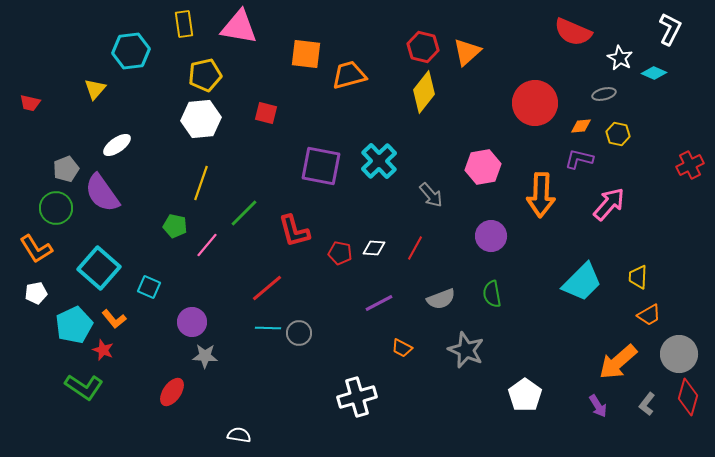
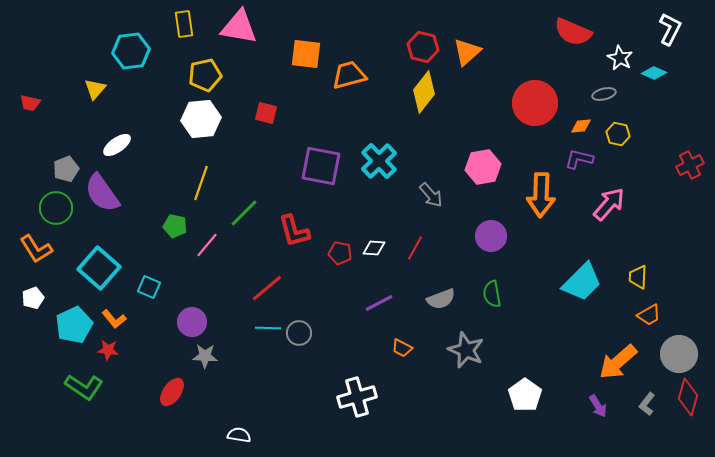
white pentagon at (36, 293): moved 3 px left, 5 px down; rotated 10 degrees counterclockwise
red star at (103, 350): moved 5 px right; rotated 15 degrees counterclockwise
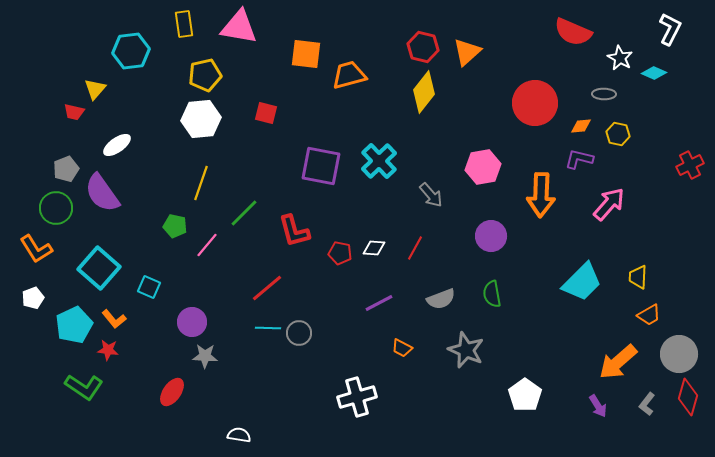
gray ellipse at (604, 94): rotated 15 degrees clockwise
red trapezoid at (30, 103): moved 44 px right, 9 px down
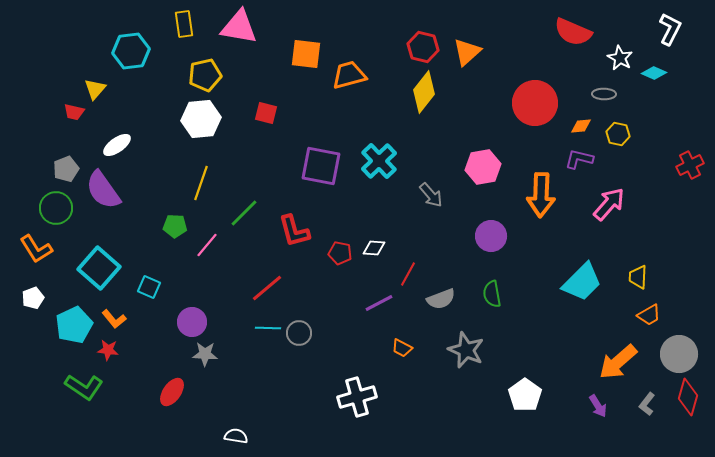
purple semicircle at (102, 193): moved 1 px right, 3 px up
green pentagon at (175, 226): rotated 10 degrees counterclockwise
red line at (415, 248): moved 7 px left, 26 px down
gray star at (205, 356): moved 2 px up
white semicircle at (239, 435): moved 3 px left, 1 px down
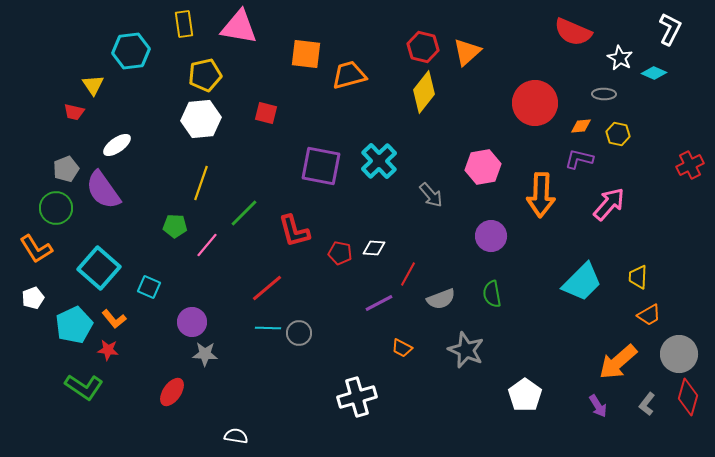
yellow triangle at (95, 89): moved 2 px left, 4 px up; rotated 15 degrees counterclockwise
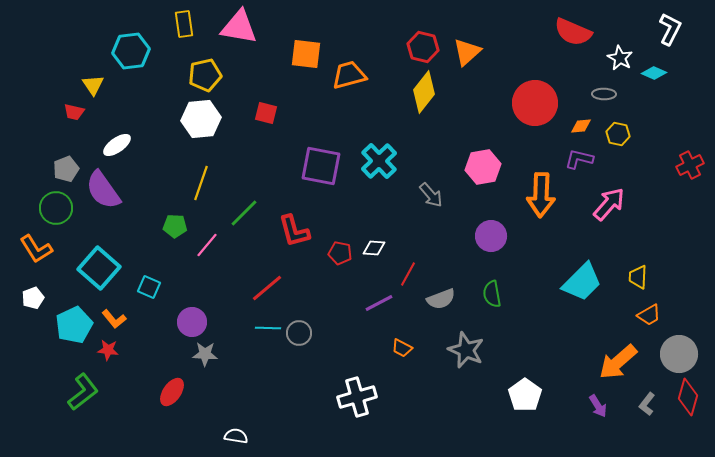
green L-shape at (84, 387): moved 1 px left, 5 px down; rotated 72 degrees counterclockwise
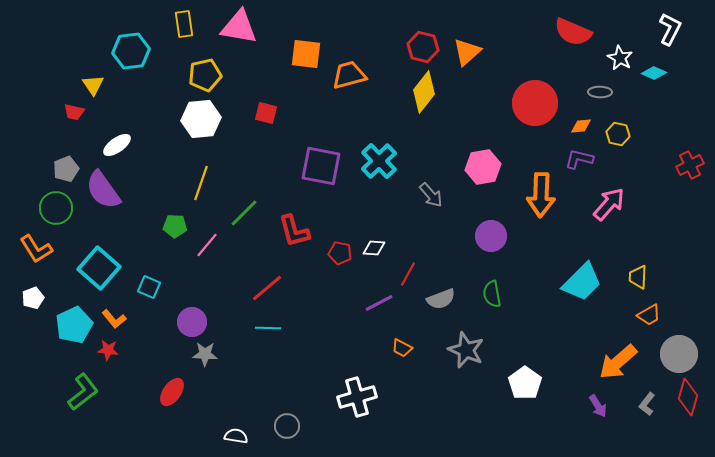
gray ellipse at (604, 94): moved 4 px left, 2 px up
gray circle at (299, 333): moved 12 px left, 93 px down
white pentagon at (525, 395): moved 12 px up
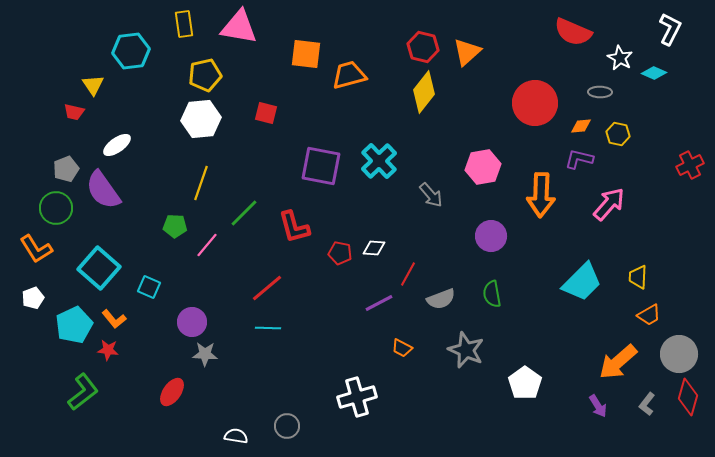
red L-shape at (294, 231): moved 4 px up
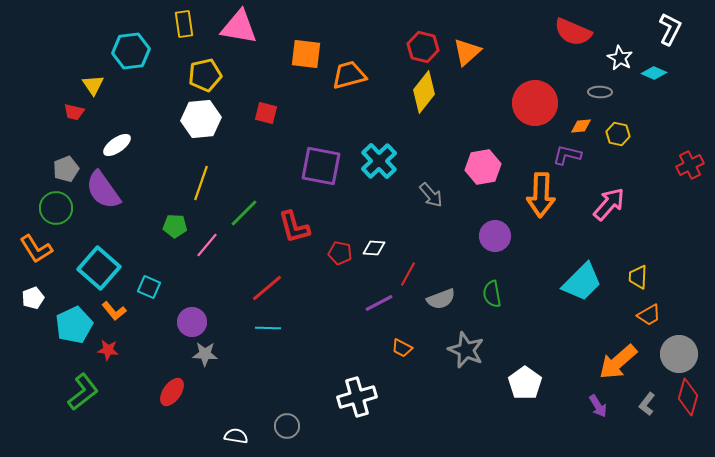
purple L-shape at (579, 159): moved 12 px left, 4 px up
purple circle at (491, 236): moved 4 px right
orange L-shape at (114, 319): moved 8 px up
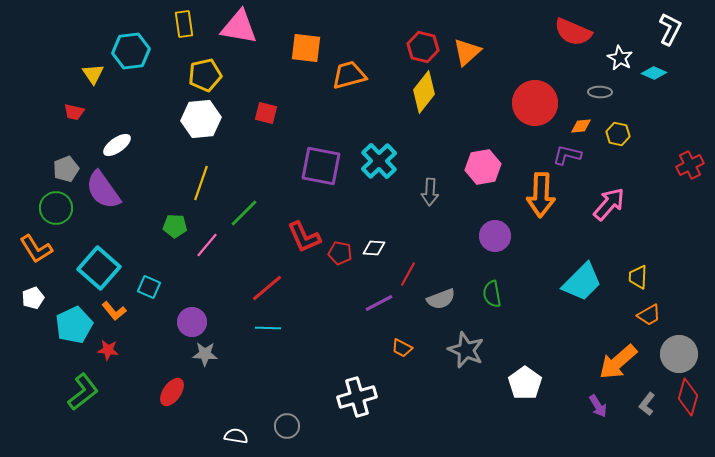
orange square at (306, 54): moved 6 px up
yellow triangle at (93, 85): moved 11 px up
gray arrow at (431, 195): moved 1 px left, 3 px up; rotated 44 degrees clockwise
red L-shape at (294, 227): moved 10 px right, 10 px down; rotated 9 degrees counterclockwise
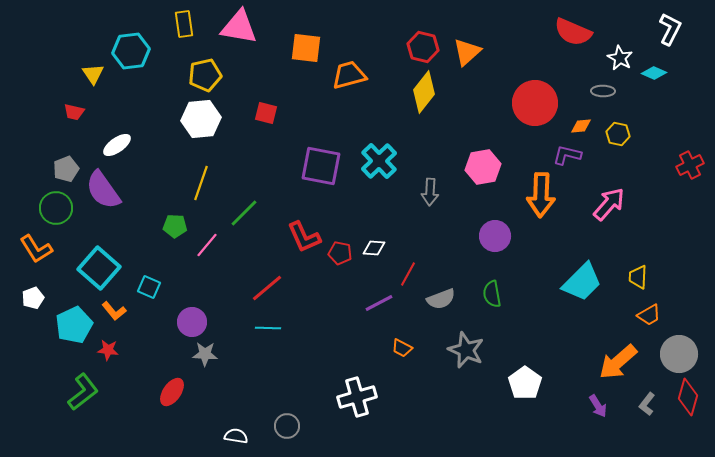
gray ellipse at (600, 92): moved 3 px right, 1 px up
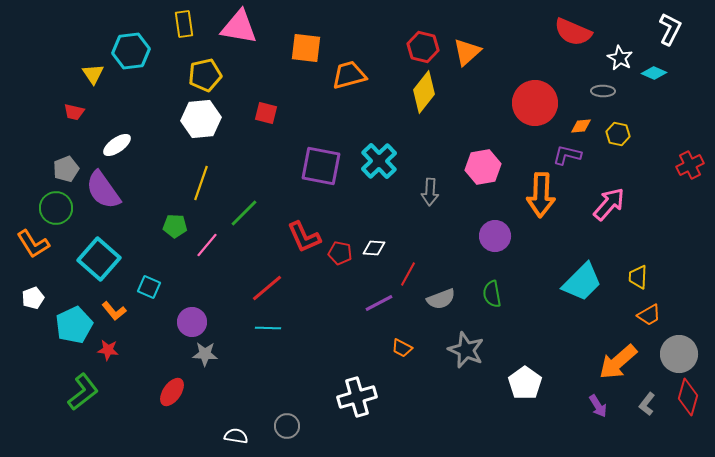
orange L-shape at (36, 249): moved 3 px left, 5 px up
cyan square at (99, 268): moved 9 px up
